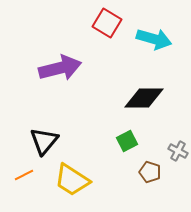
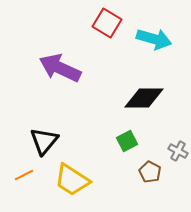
purple arrow: rotated 141 degrees counterclockwise
brown pentagon: rotated 10 degrees clockwise
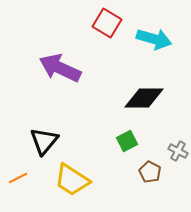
orange line: moved 6 px left, 3 px down
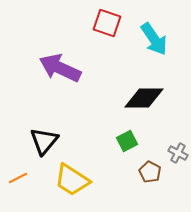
red square: rotated 12 degrees counterclockwise
cyan arrow: rotated 40 degrees clockwise
gray cross: moved 2 px down
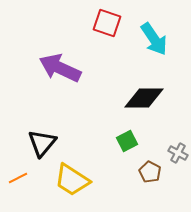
black triangle: moved 2 px left, 2 px down
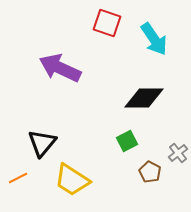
gray cross: rotated 24 degrees clockwise
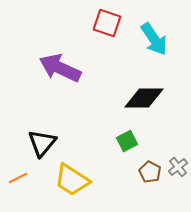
gray cross: moved 14 px down
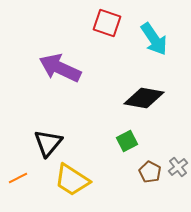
black diamond: rotated 9 degrees clockwise
black triangle: moved 6 px right
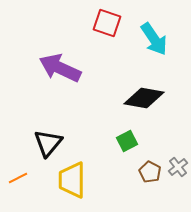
yellow trapezoid: rotated 57 degrees clockwise
